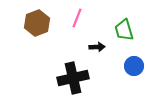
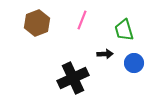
pink line: moved 5 px right, 2 px down
black arrow: moved 8 px right, 7 px down
blue circle: moved 3 px up
black cross: rotated 12 degrees counterclockwise
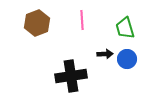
pink line: rotated 24 degrees counterclockwise
green trapezoid: moved 1 px right, 2 px up
blue circle: moved 7 px left, 4 px up
black cross: moved 2 px left, 2 px up; rotated 16 degrees clockwise
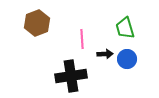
pink line: moved 19 px down
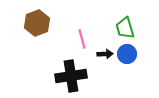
pink line: rotated 12 degrees counterclockwise
blue circle: moved 5 px up
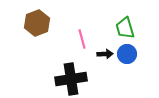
black cross: moved 3 px down
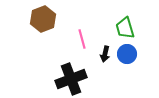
brown hexagon: moved 6 px right, 4 px up
black arrow: rotated 105 degrees clockwise
black cross: rotated 12 degrees counterclockwise
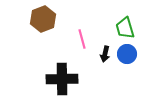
black cross: moved 9 px left; rotated 20 degrees clockwise
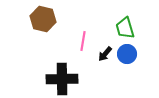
brown hexagon: rotated 25 degrees counterclockwise
pink line: moved 1 px right, 2 px down; rotated 24 degrees clockwise
black arrow: rotated 28 degrees clockwise
